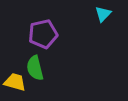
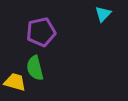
purple pentagon: moved 2 px left, 2 px up
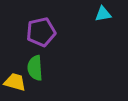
cyan triangle: rotated 36 degrees clockwise
green semicircle: rotated 10 degrees clockwise
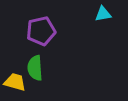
purple pentagon: moved 1 px up
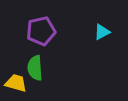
cyan triangle: moved 1 px left, 18 px down; rotated 18 degrees counterclockwise
yellow trapezoid: moved 1 px right, 1 px down
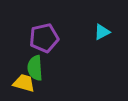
purple pentagon: moved 3 px right, 7 px down
yellow trapezoid: moved 8 px right
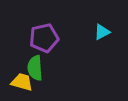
yellow trapezoid: moved 2 px left, 1 px up
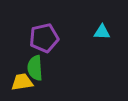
cyan triangle: rotated 30 degrees clockwise
yellow trapezoid: rotated 25 degrees counterclockwise
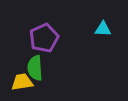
cyan triangle: moved 1 px right, 3 px up
purple pentagon: rotated 12 degrees counterclockwise
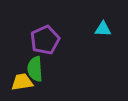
purple pentagon: moved 1 px right, 2 px down
green semicircle: moved 1 px down
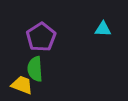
purple pentagon: moved 4 px left, 3 px up; rotated 8 degrees counterclockwise
yellow trapezoid: moved 3 px down; rotated 30 degrees clockwise
